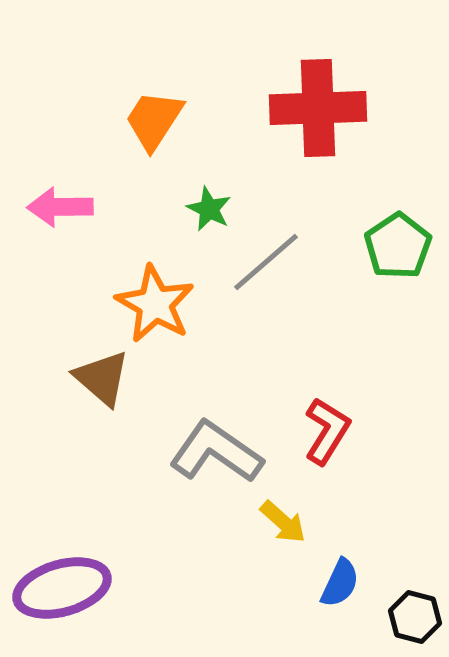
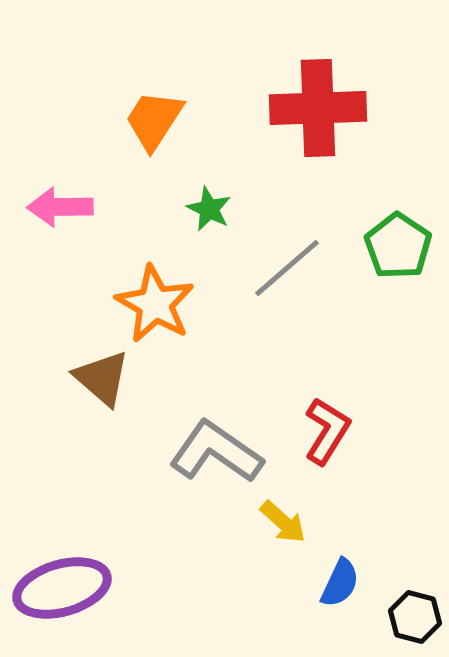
green pentagon: rotated 4 degrees counterclockwise
gray line: moved 21 px right, 6 px down
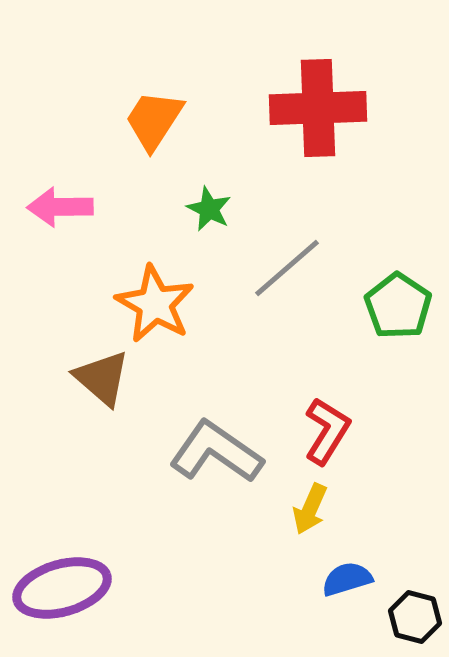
green pentagon: moved 60 px down
yellow arrow: moved 27 px right, 13 px up; rotated 72 degrees clockwise
blue semicircle: moved 7 px right, 4 px up; rotated 132 degrees counterclockwise
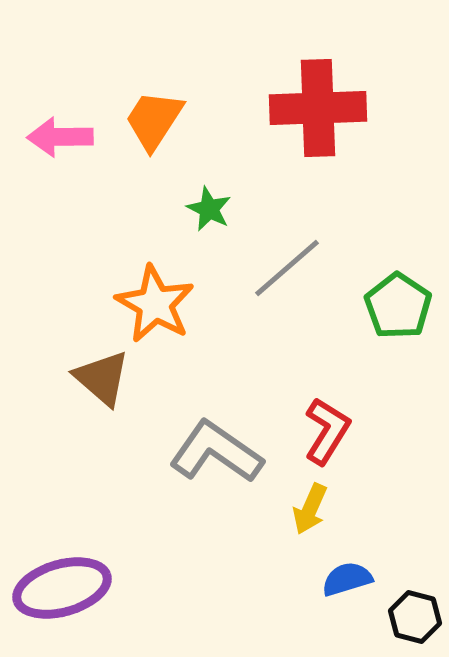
pink arrow: moved 70 px up
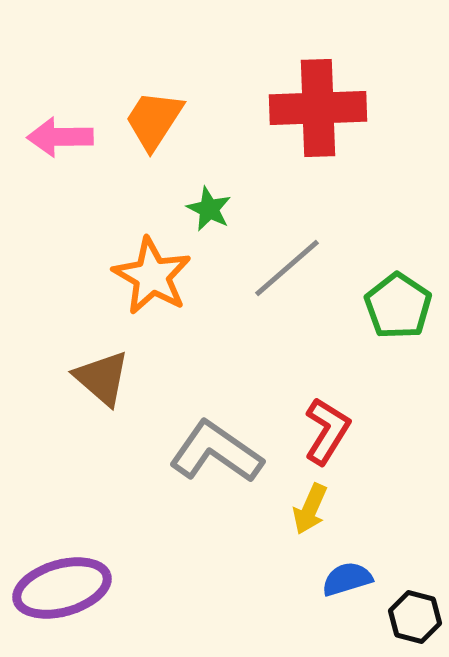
orange star: moved 3 px left, 28 px up
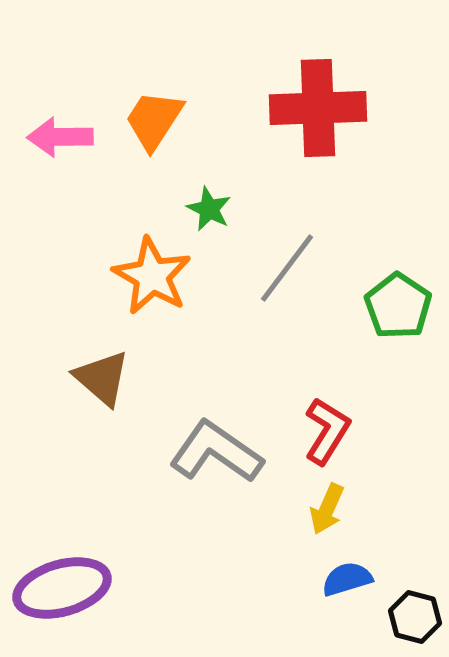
gray line: rotated 12 degrees counterclockwise
yellow arrow: moved 17 px right
